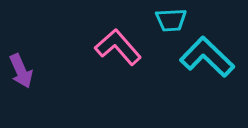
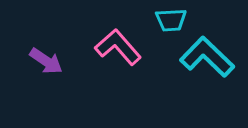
purple arrow: moved 25 px right, 10 px up; rotated 32 degrees counterclockwise
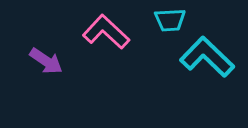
cyan trapezoid: moved 1 px left
pink L-shape: moved 12 px left, 15 px up; rotated 6 degrees counterclockwise
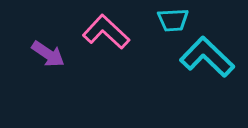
cyan trapezoid: moved 3 px right
purple arrow: moved 2 px right, 7 px up
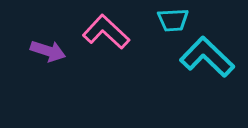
purple arrow: moved 3 px up; rotated 16 degrees counterclockwise
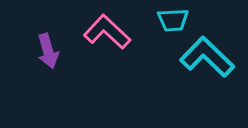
pink L-shape: moved 1 px right
purple arrow: rotated 56 degrees clockwise
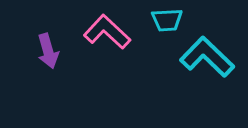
cyan trapezoid: moved 6 px left
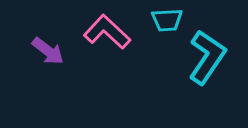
purple arrow: rotated 36 degrees counterclockwise
cyan L-shape: rotated 80 degrees clockwise
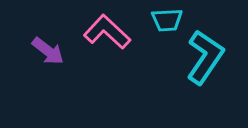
cyan L-shape: moved 2 px left
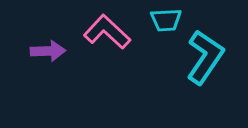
cyan trapezoid: moved 1 px left
purple arrow: rotated 40 degrees counterclockwise
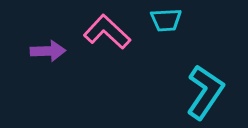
cyan L-shape: moved 35 px down
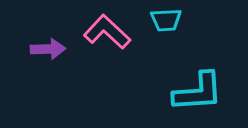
purple arrow: moved 2 px up
cyan L-shape: moved 7 px left; rotated 52 degrees clockwise
